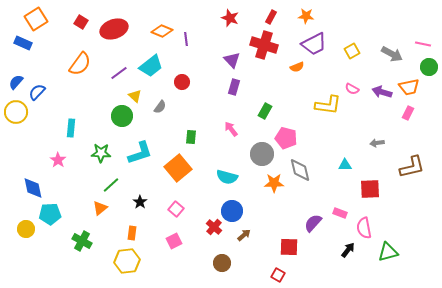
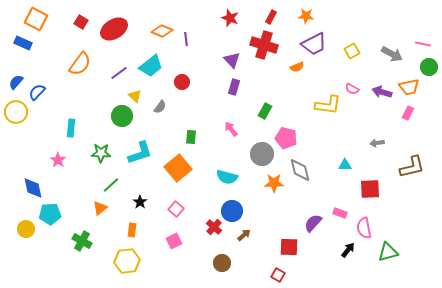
orange square at (36, 19): rotated 30 degrees counterclockwise
red ellipse at (114, 29): rotated 12 degrees counterclockwise
orange rectangle at (132, 233): moved 3 px up
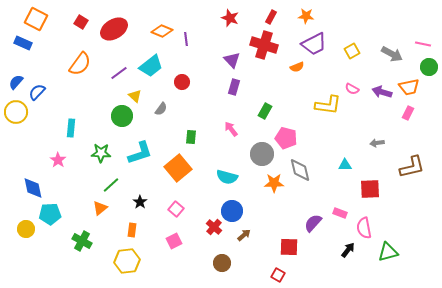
gray semicircle at (160, 107): moved 1 px right, 2 px down
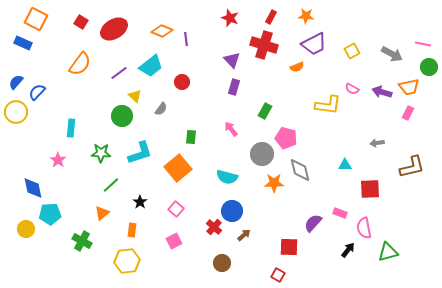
orange triangle at (100, 208): moved 2 px right, 5 px down
